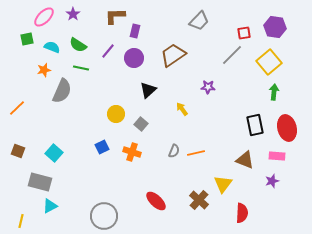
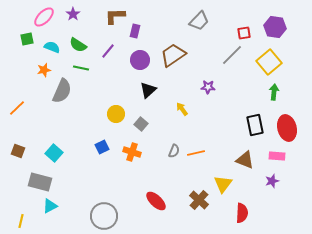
purple circle at (134, 58): moved 6 px right, 2 px down
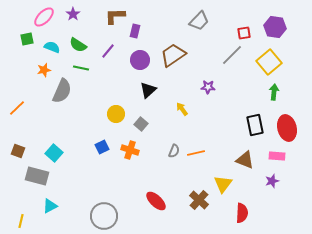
orange cross at (132, 152): moved 2 px left, 2 px up
gray rectangle at (40, 182): moved 3 px left, 6 px up
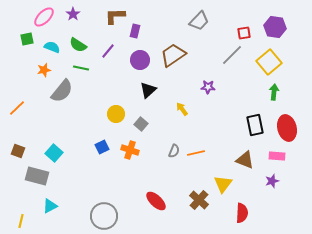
gray semicircle at (62, 91): rotated 15 degrees clockwise
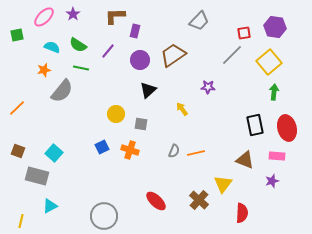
green square at (27, 39): moved 10 px left, 4 px up
gray square at (141, 124): rotated 32 degrees counterclockwise
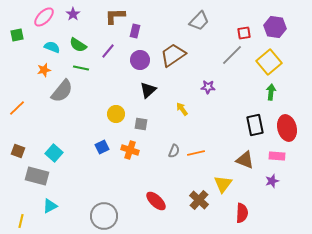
green arrow at (274, 92): moved 3 px left
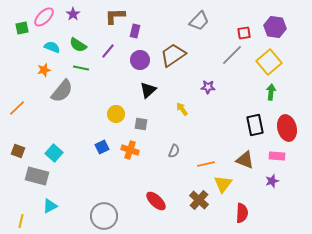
green square at (17, 35): moved 5 px right, 7 px up
orange line at (196, 153): moved 10 px right, 11 px down
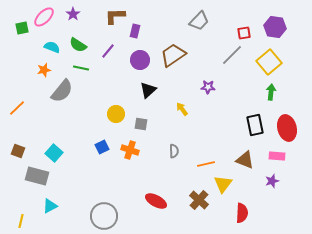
gray semicircle at (174, 151): rotated 24 degrees counterclockwise
red ellipse at (156, 201): rotated 15 degrees counterclockwise
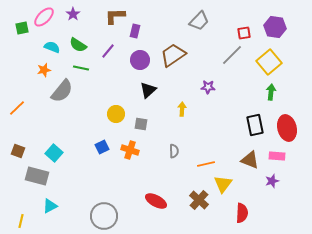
yellow arrow at (182, 109): rotated 40 degrees clockwise
brown triangle at (245, 160): moved 5 px right
